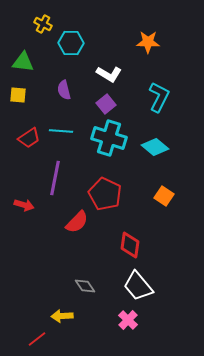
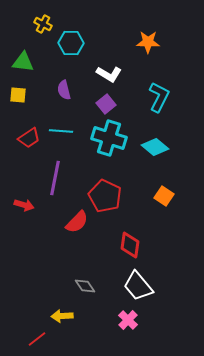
red pentagon: moved 2 px down
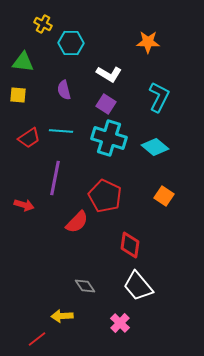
purple square: rotated 18 degrees counterclockwise
pink cross: moved 8 px left, 3 px down
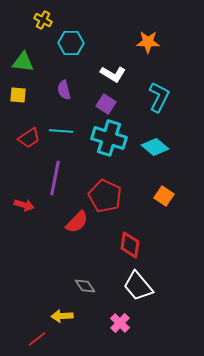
yellow cross: moved 4 px up
white L-shape: moved 4 px right
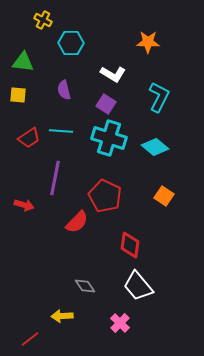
red line: moved 7 px left
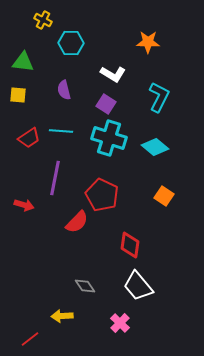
red pentagon: moved 3 px left, 1 px up
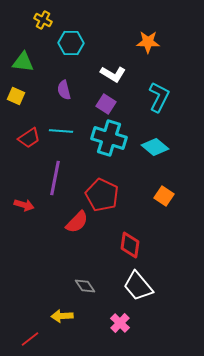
yellow square: moved 2 px left, 1 px down; rotated 18 degrees clockwise
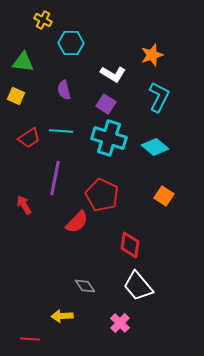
orange star: moved 4 px right, 13 px down; rotated 20 degrees counterclockwise
red arrow: rotated 138 degrees counterclockwise
red line: rotated 42 degrees clockwise
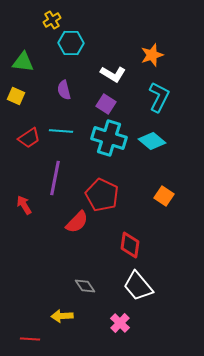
yellow cross: moved 9 px right; rotated 30 degrees clockwise
cyan diamond: moved 3 px left, 6 px up
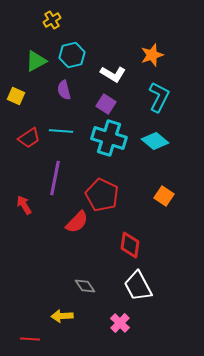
cyan hexagon: moved 1 px right, 12 px down; rotated 15 degrees counterclockwise
green triangle: moved 13 px right, 1 px up; rotated 35 degrees counterclockwise
cyan diamond: moved 3 px right
white trapezoid: rotated 12 degrees clockwise
